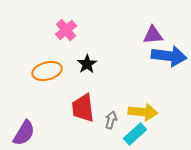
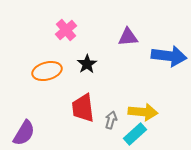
purple triangle: moved 25 px left, 2 px down
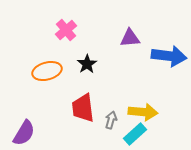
purple triangle: moved 2 px right, 1 px down
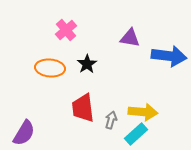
purple triangle: rotated 15 degrees clockwise
orange ellipse: moved 3 px right, 3 px up; rotated 20 degrees clockwise
cyan rectangle: moved 1 px right
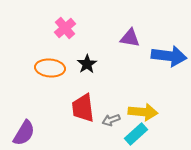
pink cross: moved 1 px left, 2 px up
gray arrow: rotated 126 degrees counterclockwise
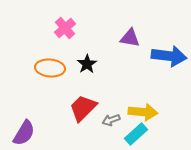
red trapezoid: rotated 52 degrees clockwise
